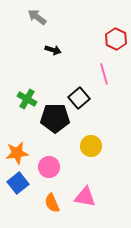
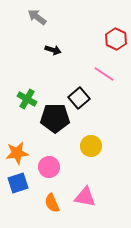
pink line: rotated 40 degrees counterclockwise
blue square: rotated 20 degrees clockwise
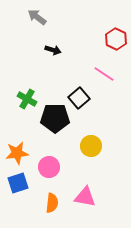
orange semicircle: rotated 150 degrees counterclockwise
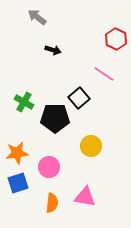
green cross: moved 3 px left, 3 px down
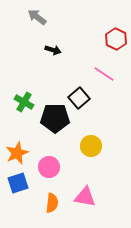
orange star: rotated 15 degrees counterclockwise
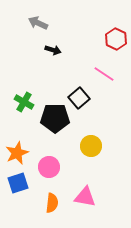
gray arrow: moved 1 px right, 6 px down; rotated 12 degrees counterclockwise
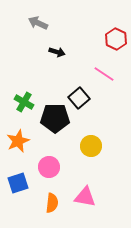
black arrow: moved 4 px right, 2 px down
orange star: moved 1 px right, 12 px up
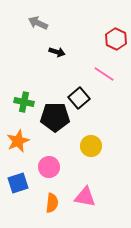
green cross: rotated 18 degrees counterclockwise
black pentagon: moved 1 px up
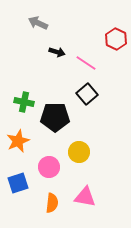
pink line: moved 18 px left, 11 px up
black square: moved 8 px right, 4 px up
yellow circle: moved 12 px left, 6 px down
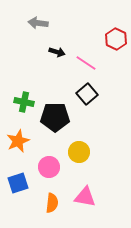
gray arrow: rotated 18 degrees counterclockwise
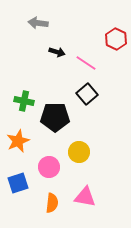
green cross: moved 1 px up
